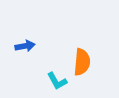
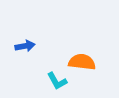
orange semicircle: rotated 88 degrees counterclockwise
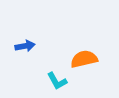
orange semicircle: moved 2 px right, 3 px up; rotated 20 degrees counterclockwise
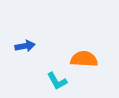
orange semicircle: rotated 16 degrees clockwise
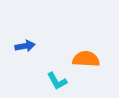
orange semicircle: moved 2 px right
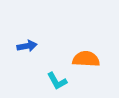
blue arrow: moved 2 px right
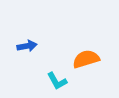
orange semicircle: rotated 20 degrees counterclockwise
